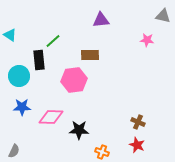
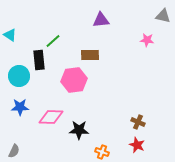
blue star: moved 2 px left
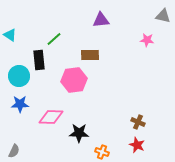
green line: moved 1 px right, 2 px up
blue star: moved 3 px up
black star: moved 3 px down
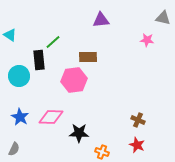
gray triangle: moved 2 px down
green line: moved 1 px left, 3 px down
brown rectangle: moved 2 px left, 2 px down
blue star: moved 13 px down; rotated 30 degrees clockwise
brown cross: moved 2 px up
gray semicircle: moved 2 px up
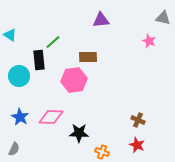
pink star: moved 2 px right, 1 px down; rotated 16 degrees clockwise
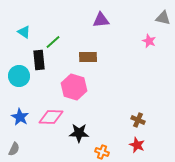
cyan triangle: moved 14 px right, 3 px up
pink hexagon: moved 7 px down; rotated 25 degrees clockwise
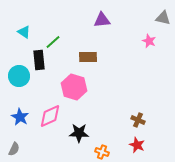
purple triangle: moved 1 px right
pink diamond: moved 1 px left, 1 px up; rotated 25 degrees counterclockwise
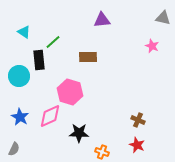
pink star: moved 3 px right, 5 px down
pink hexagon: moved 4 px left, 5 px down
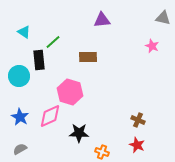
gray semicircle: moved 6 px right; rotated 144 degrees counterclockwise
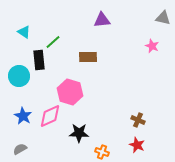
blue star: moved 3 px right, 1 px up
